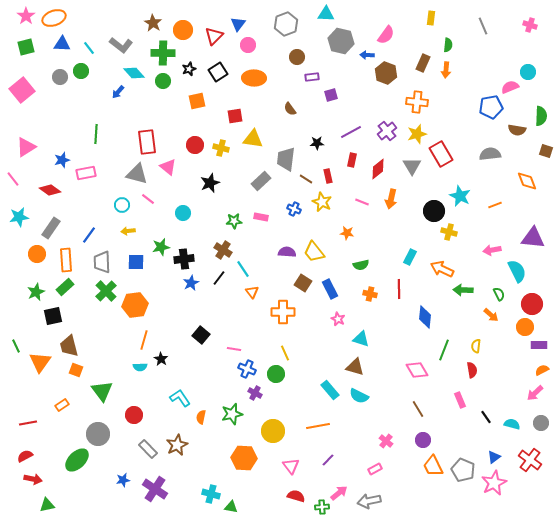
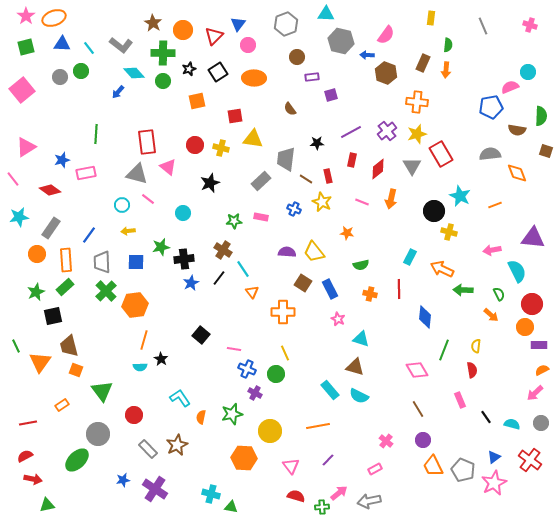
orange diamond at (527, 181): moved 10 px left, 8 px up
yellow circle at (273, 431): moved 3 px left
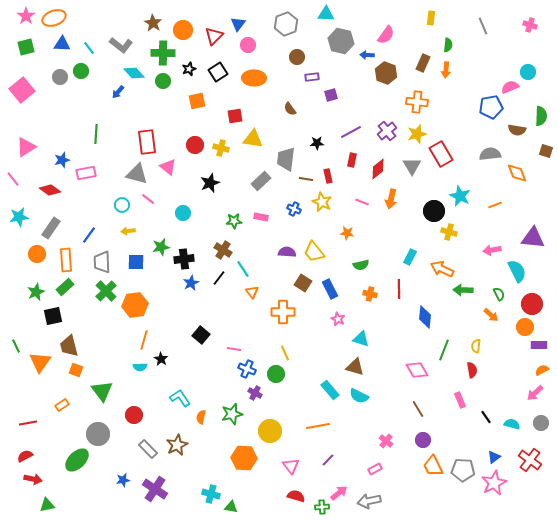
brown line at (306, 179): rotated 24 degrees counterclockwise
gray pentagon at (463, 470): rotated 20 degrees counterclockwise
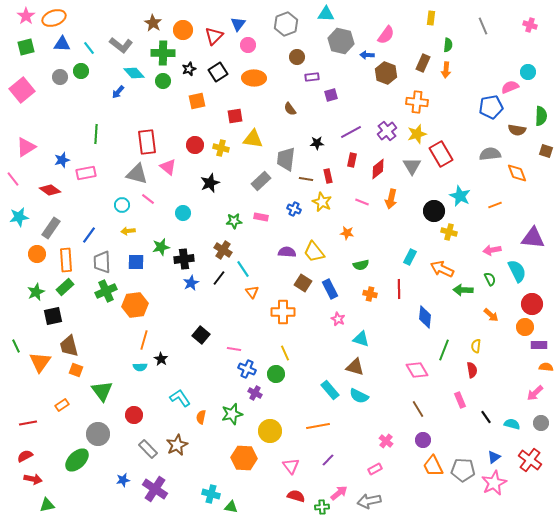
green cross at (106, 291): rotated 20 degrees clockwise
green semicircle at (499, 294): moved 9 px left, 15 px up
orange semicircle at (542, 370): moved 4 px right, 3 px up; rotated 32 degrees clockwise
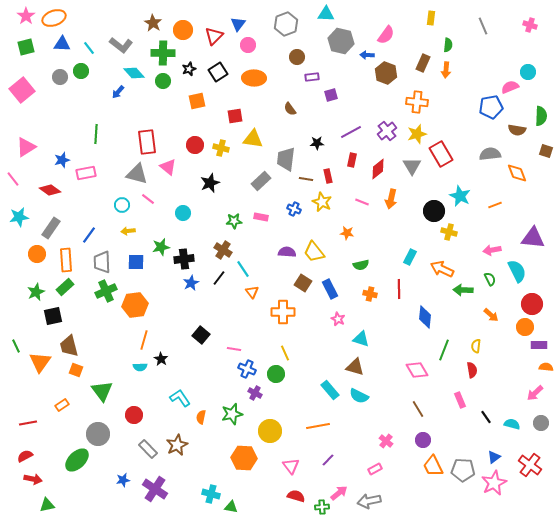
red cross at (530, 460): moved 5 px down
